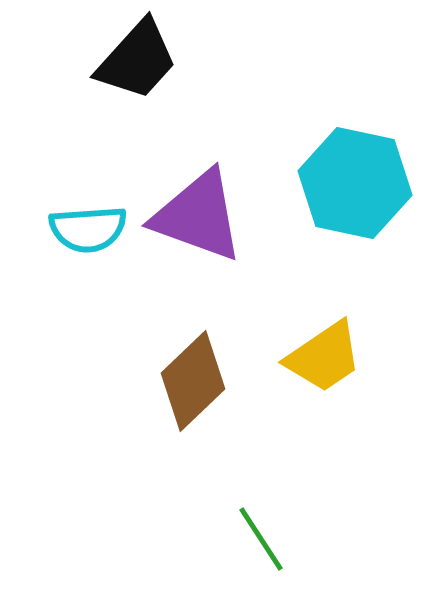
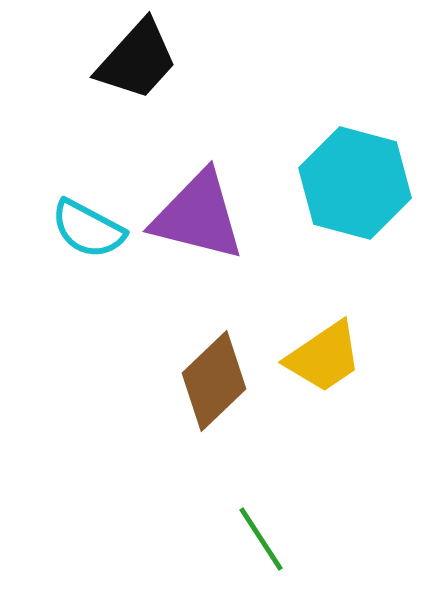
cyan hexagon: rotated 3 degrees clockwise
purple triangle: rotated 6 degrees counterclockwise
cyan semicircle: rotated 32 degrees clockwise
brown diamond: moved 21 px right
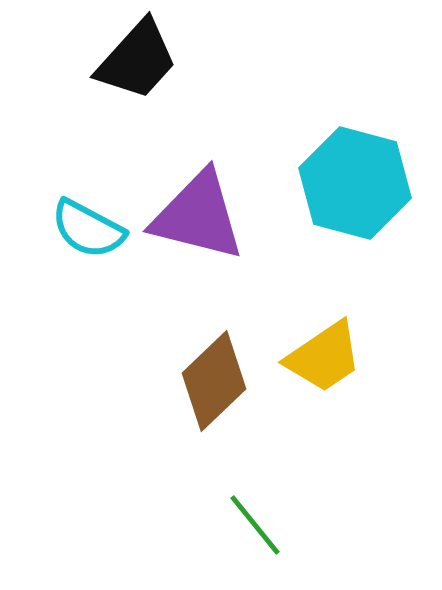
green line: moved 6 px left, 14 px up; rotated 6 degrees counterclockwise
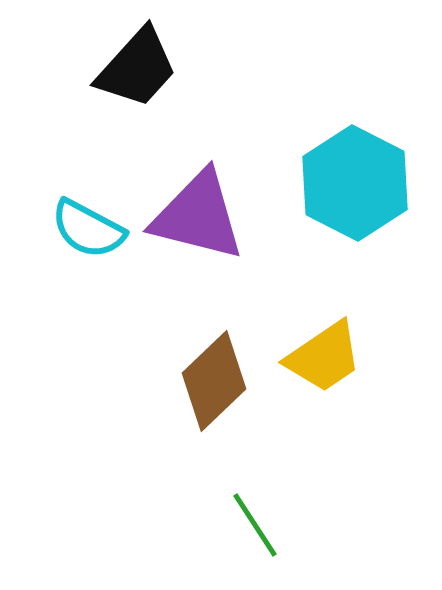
black trapezoid: moved 8 px down
cyan hexagon: rotated 12 degrees clockwise
green line: rotated 6 degrees clockwise
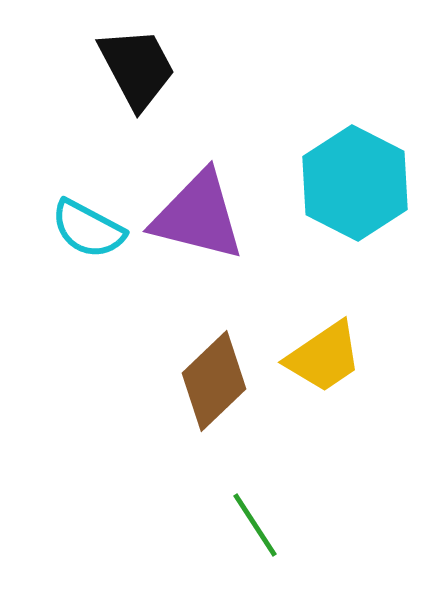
black trapezoid: rotated 70 degrees counterclockwise
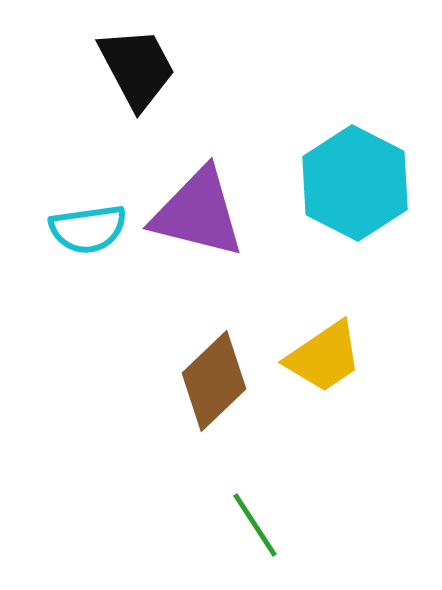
purple triangle: moved 3 px up
cyan semicircle: rotated 36 degrees counterclockwise
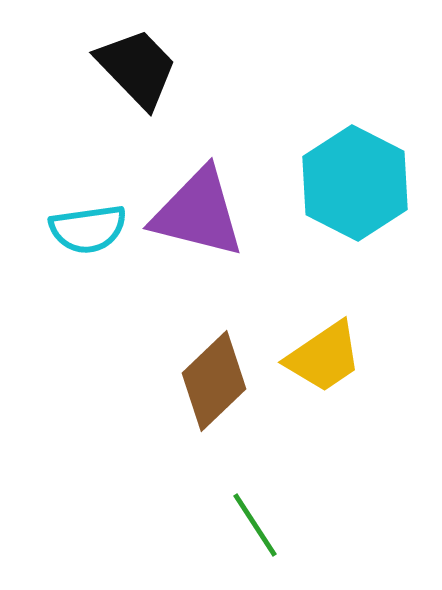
black trapezoid: rotated 16 degrees counterclockwise
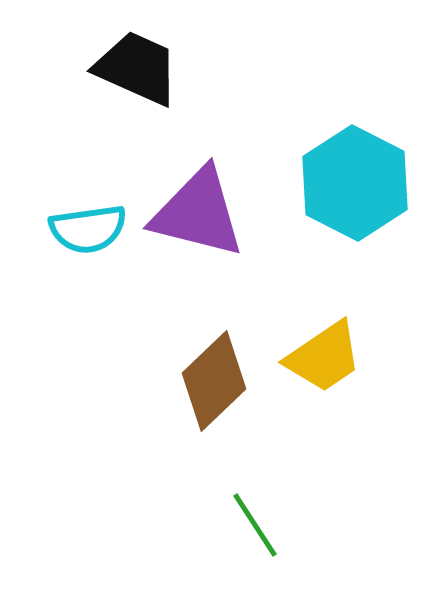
black trapezoid: rotated 22 degrees counterclockwise
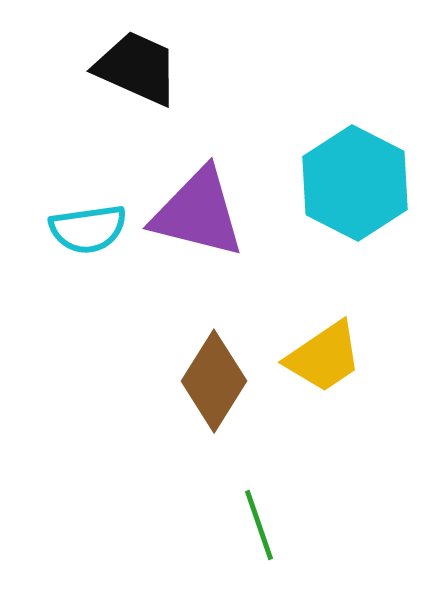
brown diamond: rotated 14 degrees counterclockwise
green line: moved 4 px right; rotated 14 degrees clockwise
